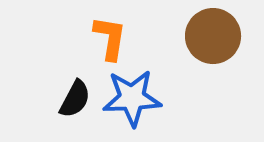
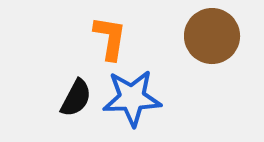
brown circle: moved 1 px left
black semicircle: moved 1 px right, 1 px up
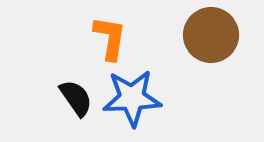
brown circle: moved 1 px left, 1 px up
black semicircle: rotated 63 degrees counterclockwise
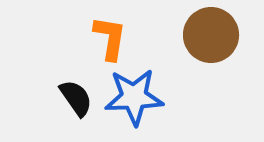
blue star: moved 2 px right, 1 px up
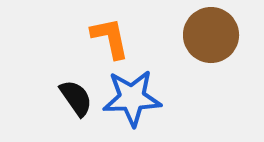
orange L-shape: rotated 21 degrees counterclockwise
blue star: moved 2 px left, 1 px down
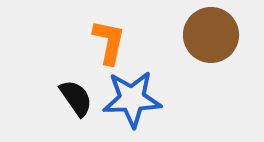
orange L-shape: moved 1 px left, 4 px down; rotated 24 degrees clockwise
blue star: moved 1 px down
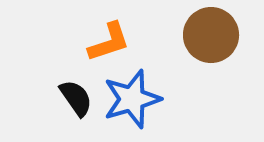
orange L-shape: rotated 60 degrees clockwise
blue star: rotated 14 degrees counterclockwise
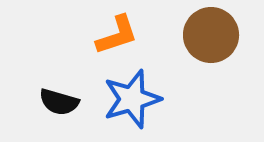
orange L-shape: moved 8 px right, 7 px up
black semicircle: moved 17 px left, 4 px down; rotated 141 degrees clockwise
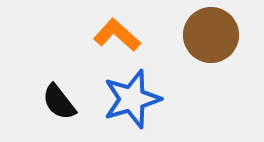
orange L-shape: rotated 120 degrees counterclockwise
black semicircle: rotated 36 degrees clockwise
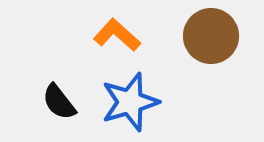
brown circle: moved 1 px down
blue star: moved 2 px left, 3 px down
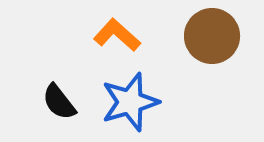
brown circle: moved 1 px right
